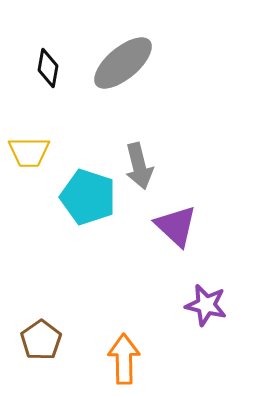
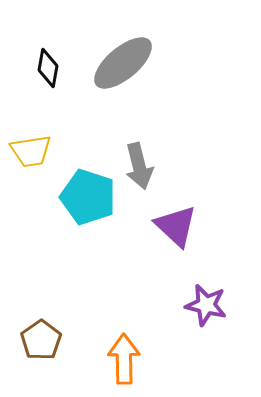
yellow trapezoid: moved 2 px right, 1 px up; rotated 9 degrees counterclockwise
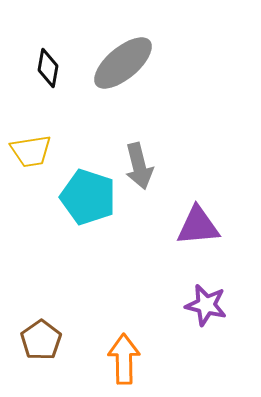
purple triangle: moved 22 px right; rotated 48 degrees counterclockwise
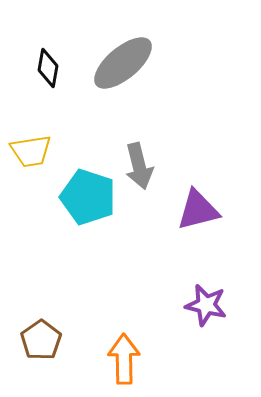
purple triangle: moved 16 px up; rotated 9 degrees counterclockwise
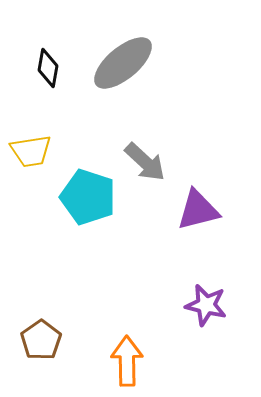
gray arrow: moved 6 px right, 4 px up; rotated 33 degrees counterclockwise
orange arrow: moved 3 px right, 2 px down
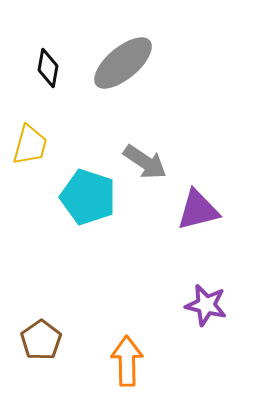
yellow trapezoid: moved 1 px left, 6 px up; rotated 66 degrees counterclockwise
gray arrow: rotated 9 degrees counterclockwise
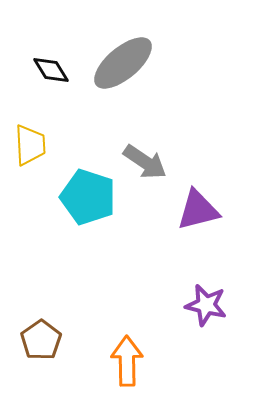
black diamond: moved 3 px right, 2 px down; rotated 42 degrees counterclockwise
yellow trapezoid: rotated 18 degrees counterclockwise
